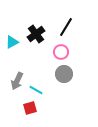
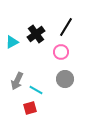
gray circle: moved 1 px right, 5 px down
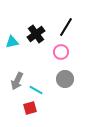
cyan triangle: rotated 16 degrees clockwise
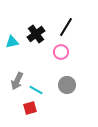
gray circle: moved 2 px right, 6 px down
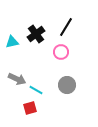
gray arrow: moved 2 px up; rotated 90 degrees counterclockwise
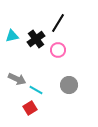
black line: moved 8 px left, 4 px up
black cross: moved 5 px down
cyan triangle: moved 6 px up
pink circle: moved 3 px left, 2 px up
gray circle: moved 2 px right
red square: rotated 16 degrees counterclockwise
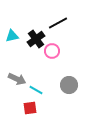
black line: rotated 30 degrees clockwise
pink circle: moved 6 px left, 1 px down
red square: rotated 24 degrees clockwise
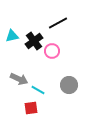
black cross: moved 2 px left, 2 px down
gray arrow: moved 2 px right
cyan line: moved 2 px right
red square: moved 1 px right
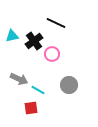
black line: moved 2 px left; rotated 54 degrees clockwise
pink circle: moved 3 px down
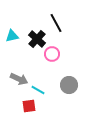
black line: rotated 36 degrees clockwise
black cross: moved 3 px right, 2 px up; rotated 12 degrees counterclockwise
red square: moved 2 px left, 2 px up
